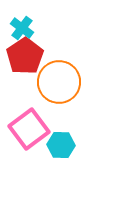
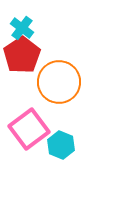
red pentagon: moved 3 px left, 1 px up
cyan hexagon: rotated 20 degrees clockwise
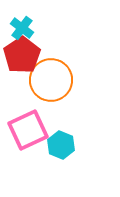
orange circle: moved 8 px left, 2 px up
pink square: moved 1 px left, 1 px down; rotated 12 degrees clockwise
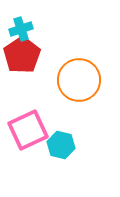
cyan cross: moved 1 px left, 1 px down; rotated 35 degrees clockwise
orange circle: moved 28 px right
cyan hexagon: rotated 8 degrees counterclockwise
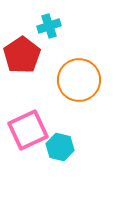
cyan cross: moved 28 px right, 3 px up
cyan hexagon: moved 1 px left, 2 px down
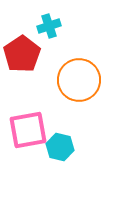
red pentagon: moved 1 px up
pink square: rotated 15 degrees clockwise
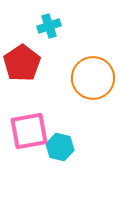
red pentagon: moved 9 px down
orange circle: moved 14 px right, 2 px up
pink square: moved 1 px right, 1 px down
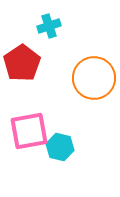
orange circle: moved 1 px right
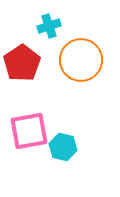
orange circle: moved 13 px left, 18 px up
cyan hexagon: moved 3 px right
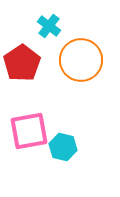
cyan cross: rotated 35 degrees counterclockwise
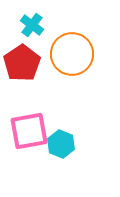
cyan cross: moved 17 px left, 1 px up
orange circle: moved 9 px left, 6 px up
cyan hexagon: moved 2 px left, 3 px up; rotated 8 degrees clockwise
